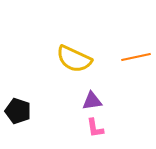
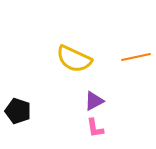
purple triangle: moved 2 px right; rotated 20 degrees counterclockwise
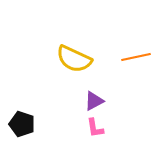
black pentagon: moved 4 px right, 13 px down
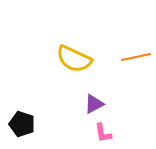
purple triangle: moved 3 px down
pink L-shape: moved 8 px right, 5 px down
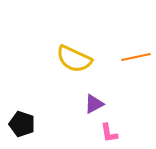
pink L-shape: moved 6 px right
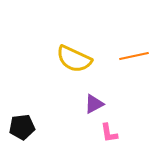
orange line: moved 2 px left, 1 px up
black pentagon: moved 3 px down; rotated 25 degrees counterclockwise
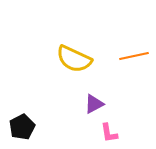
black pentagon: rotated 20 degrees counterclockwise
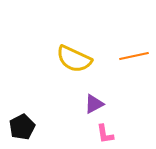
pink L-shape: moved 4 px left, 1 px down
